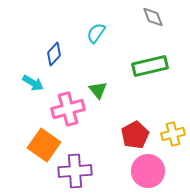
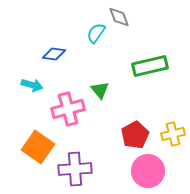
gray diamond: moved 34 px left
blue diamond: rotated 55 degrees clockwise
cyan arrow: moved 1 px left, 2 px down; rotated 15 degrees counterclockwise
green triangle: moved 2 px right
orange square: moved 6 px left, 2 px down
purple cross: moved 2 px up
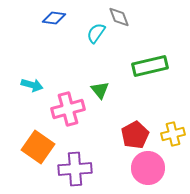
blue diamond: moved 36 px up
pink circle: moved 3 px up
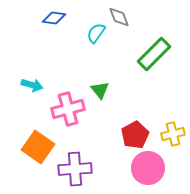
green rectangle: moved 4 px right, 12 px up; rotated 32 degrees counterclockwise
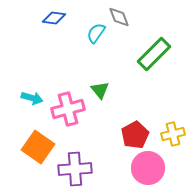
cyan arrow: moved 13 px down
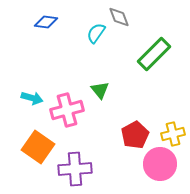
blue diamond: moved 8 px left, 4 px down
pink cross: moved 1 px left, 1 px down
pink circle: moved 12 px right, 4 px up
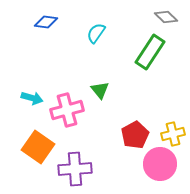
gray diamond: moved 47 px right; rotated 25 degrees counterclockwise
green rectangle: moved 4 px left, 2 px up; rotated 12 degrees counterclockwise
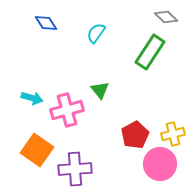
blue diamond: moved 1 px down; rotated 50 degrees clockwise
orange square: moved 1 px left, 3 px down
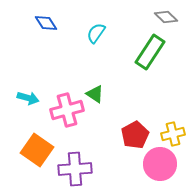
green triangle: moved 5 px left, 4 px down; rotated 18 degrees counterclockwise
cyan arrow: moved 4 px left
